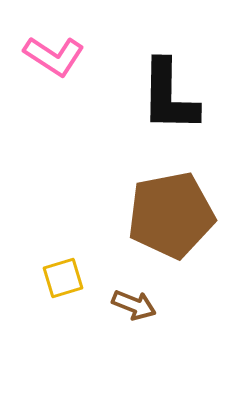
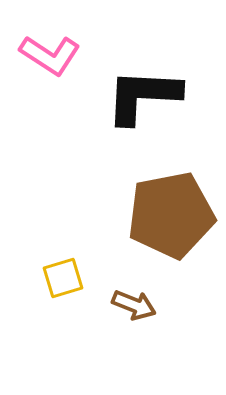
pink L-shape: moved 4 px left, 1 px up
black L-shape: moved 26 px left; rotated 92 degrees clockwise
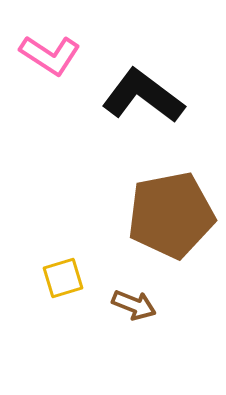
black L-shape: rotated 34 degrees clockwise
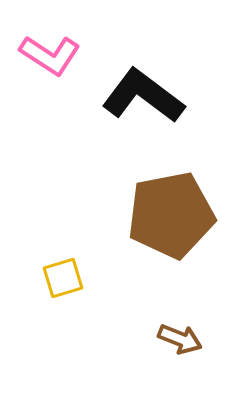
brown arrow: moved 46 px right, 34 px down
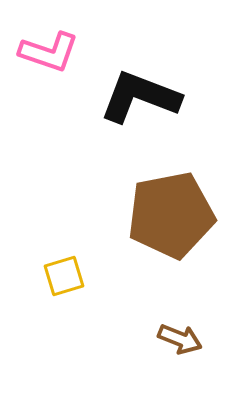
pink L-shape: moved 1 px left, 3 px up; rotated 14 degrees counterclockwise
black L-shape: moved 3 px left, 1 px down; rotated 16 degrees counterclockwise
yellow square: moved 1 px right, 2 px up
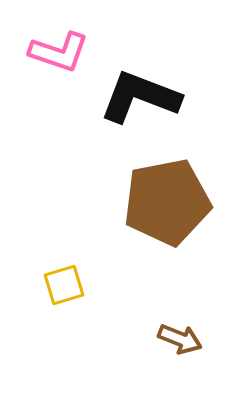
pink L-shape: moved 10 px right
brown pentagon: moved 4 px left, 13 px up
yellow square: moved 9 px down
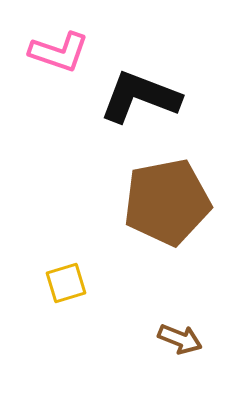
yellow square: moved 2 px right, 2 px up
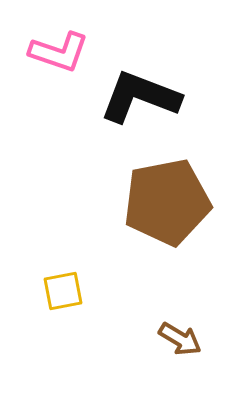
yellow square: moved 3 px left, 8 px down; rotated 6 degrees clockwise
brown arrow: rotated 9 degrees clockwise
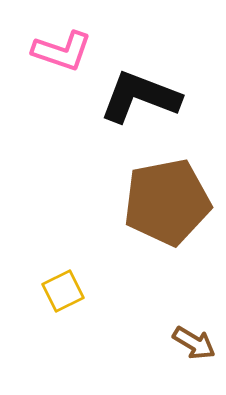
pink L-shape: moved 3 px right, 1 px up
yellow square: rotated 15 degrees counterclockwise
brown arrow: moved 14 px right, 4 px down
